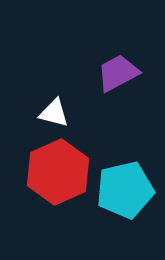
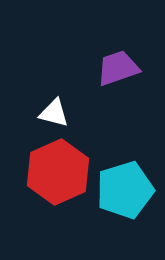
purple trapezoid: moved 5 px up; rotated 9 degrees clockwise
cyan pentagon: rotated 4 degrees counterclockwise
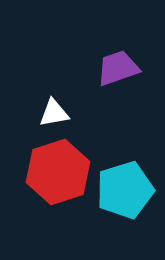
white triangle: rotated 24 degrees counterclockwise
red hexagon: rotated 6 degrees clockwise
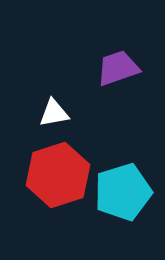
red hexagon: moved 3 px down
cyan pentagon: moved 2 px left, 2 px down
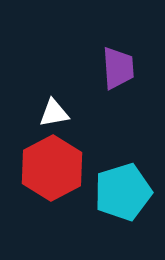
purple trapezoid: rotated 105 degrees clockwise
red hexagon: moved 6 px left, 7 px up; rotated 10 degrees counterclockwise
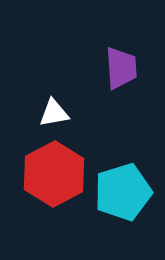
purple trapezoid: moved 3 px right
red hexagon: moved 2 px right, 6 px down
